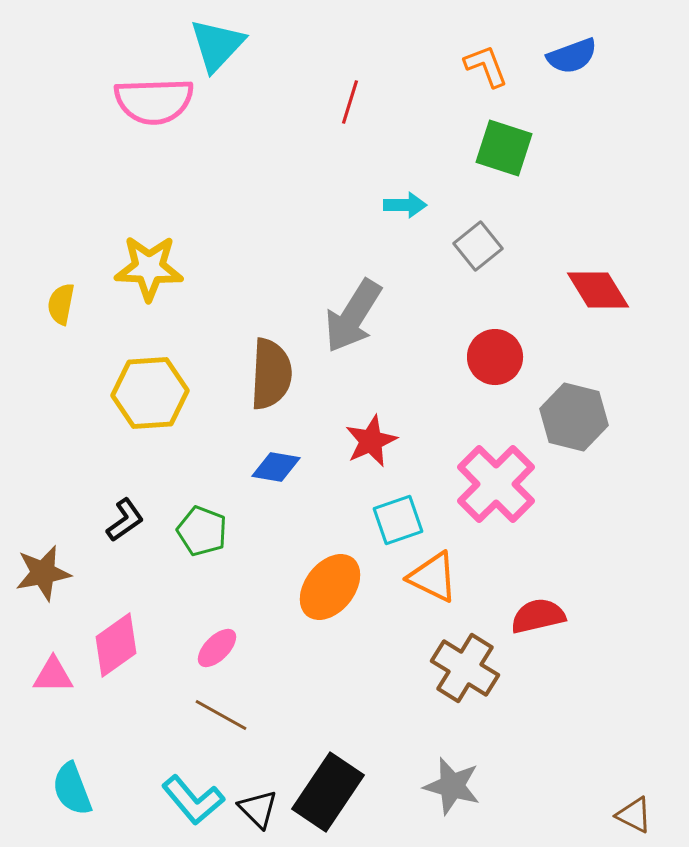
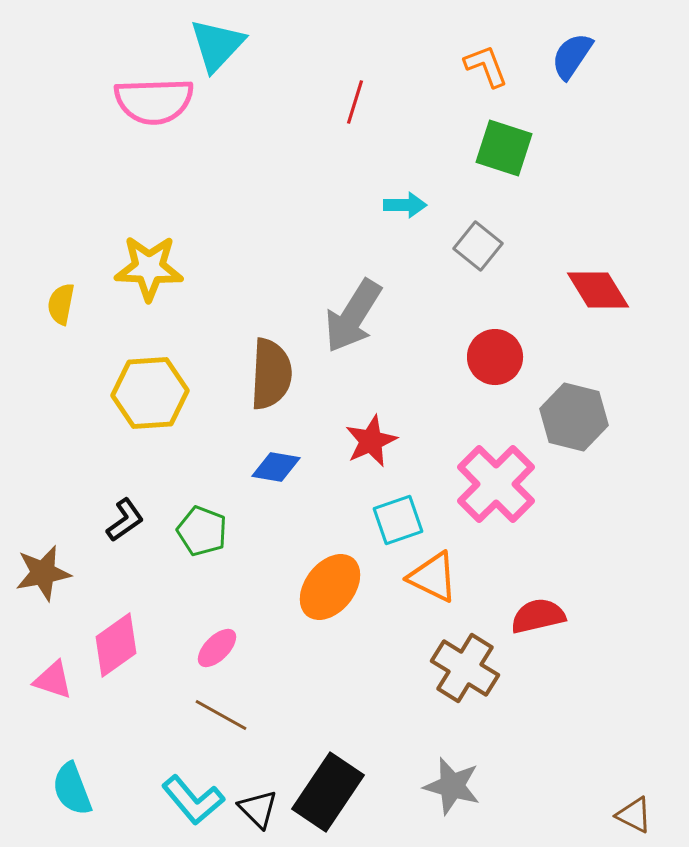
blue semicircle: rotated 144 degrees clockwise
red line: moved 5 px right
gray square: rotated 12 degrees counterclockwise
pink triangle: moved 5 px down; rotated 18 degrees clockwise
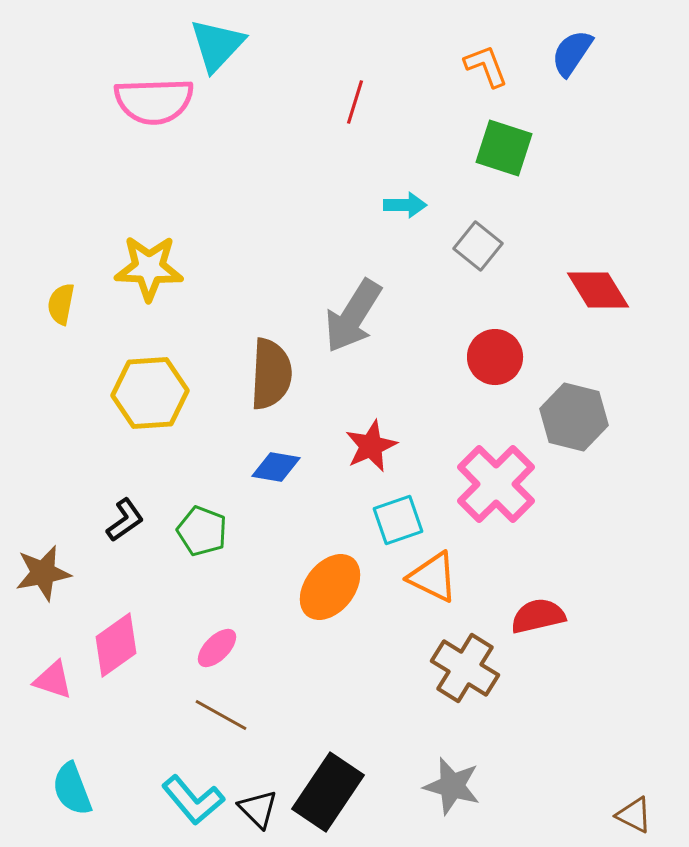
blue semicircle: moved 3 px up
red star: moved 5 px down
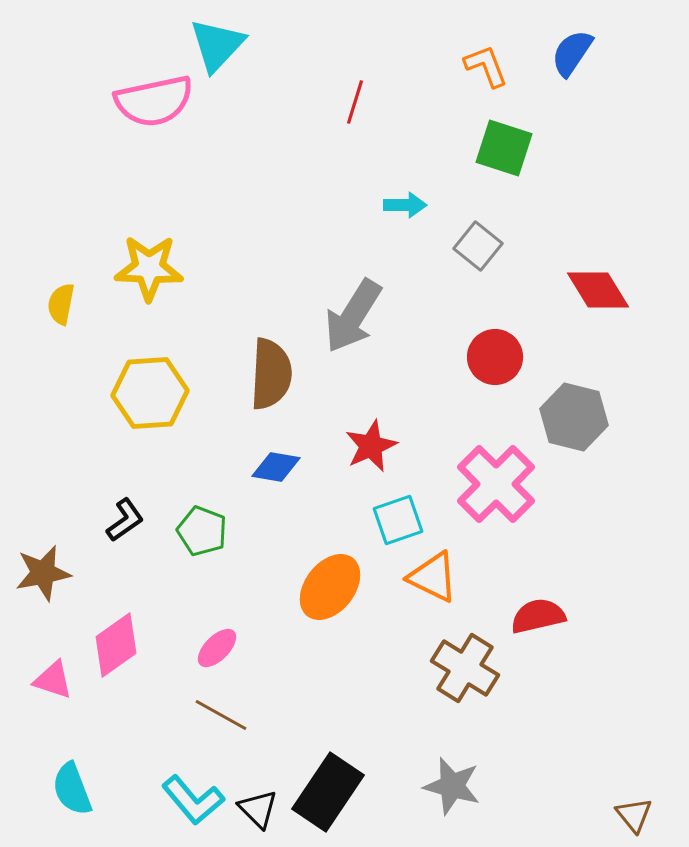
pink semicircle: rotated 10 degrees counterclockwise
brown triangle: rotated 24 degrees clockwise
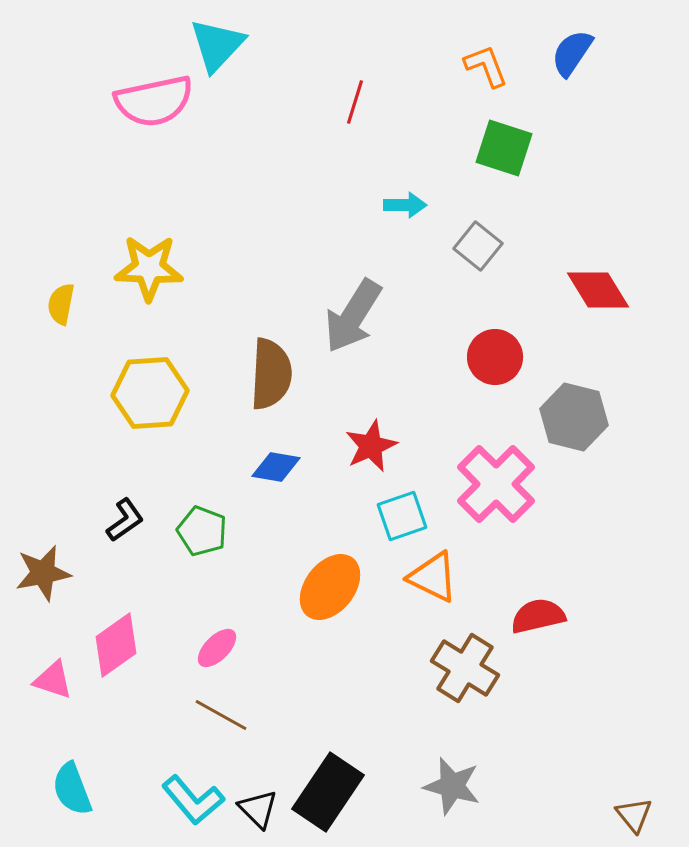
cyan square: moved 4 px right, 4 px up
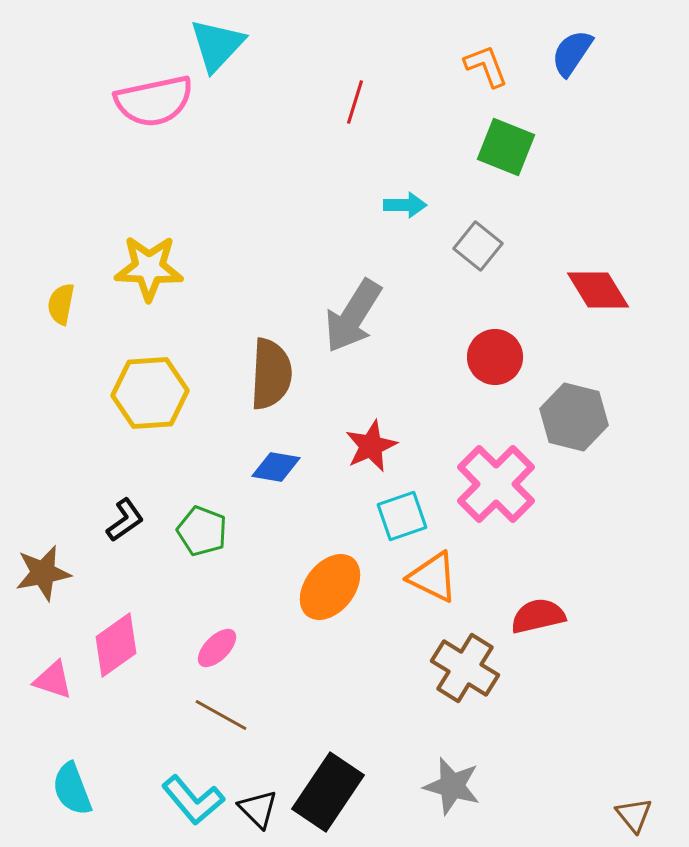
green square: moved 2 px right, 1 px up; rotated 4 degrees clockwise
